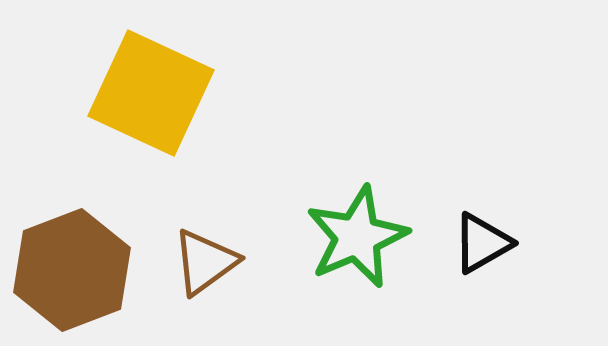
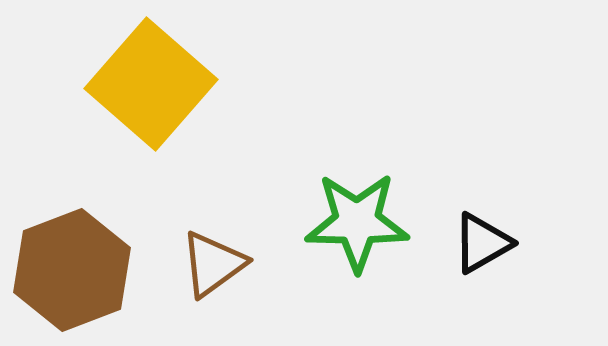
yellow square: moved 9 px up; rotated 16 degrees clockwise
green star: moved 15 px up; rotated 24 degrees clockwise
brown triangle: moved 8 px right, 2 px down
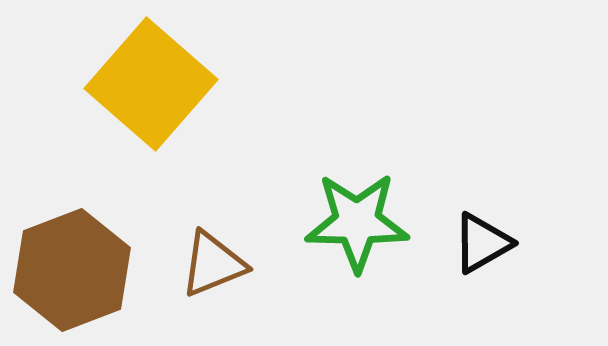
brown triangle: rotated 14 degrees clockwise
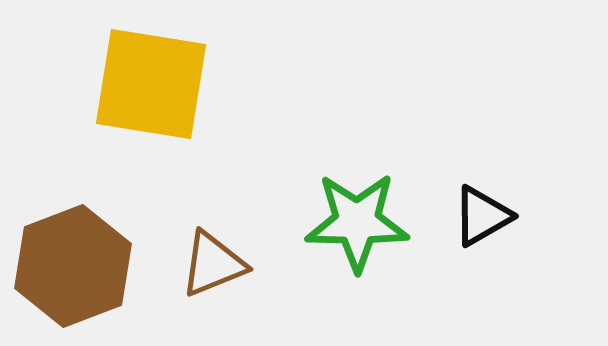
yellow square: rotated 32 degrees counterclockwise
black triangle: moved 27 px up
brown hexagon: moved 1 px right, 4 px up
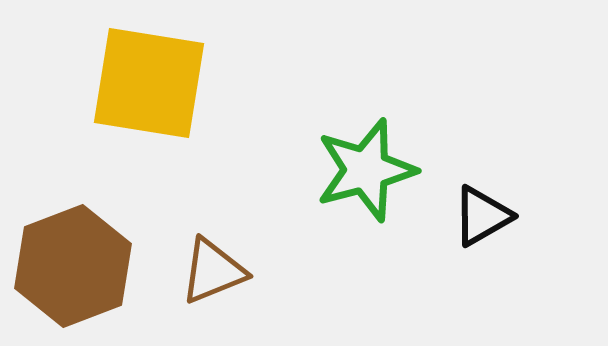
yellow square: moved 2 px left, 1 px up
green star: moved 9 px right, 52 px up; rotated 16 degrees counterclockwise
brown triangle: moved 7 px down
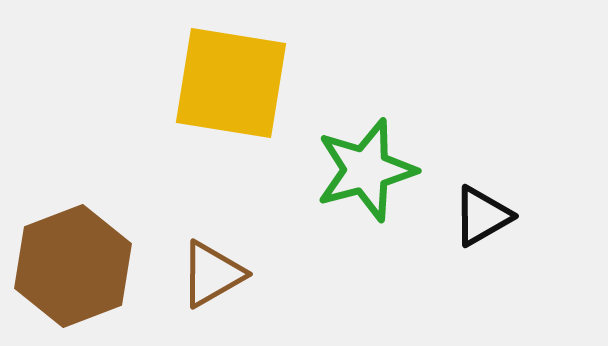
yellow square: moved 82 px right
brown triangle: moved 1 px left, 3 px down; rotated 8 degrees counterclockwise
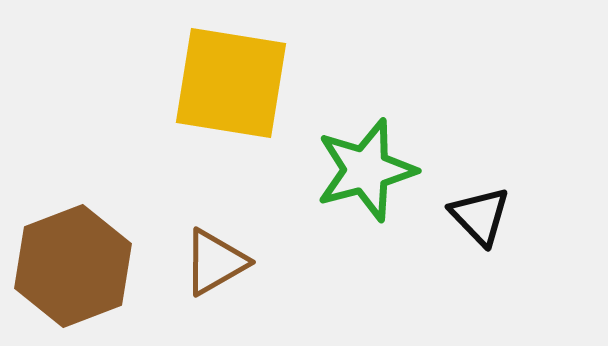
black triangle: moved 2 px left; rotated 44 degrees counterclockwise
brown triangle: moved 3 px right, 12 px up
